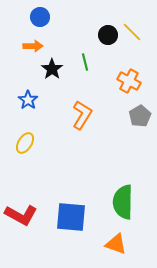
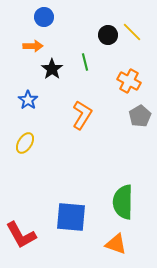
blue circle: moved 4 px right
red L-shape: moved 20 px down; rotated 32 degrees clockwise
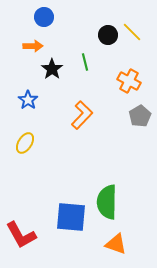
orange L-shape: rotated 12 degrees clockwise
green semicircle: moved 16 px left
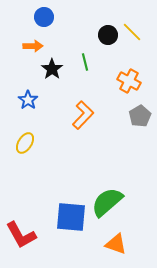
orange L-shape: moved 1 px right
green semicircle: rotated 48 degrees clockwise
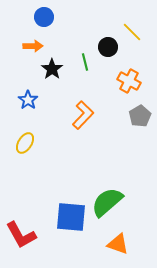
black circle: moved 12 px down
orange triangle: moved 2 px right
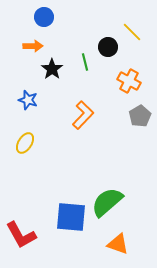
blue star: rotated 18 degrees counterclockwise
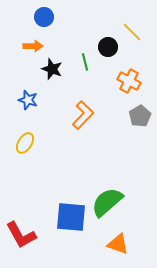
black star: rotated 15 degrees counterclockwise
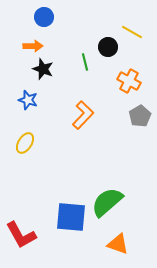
yellow line: rotated 15 degrees counterclockwise
black star: moved 9 px left
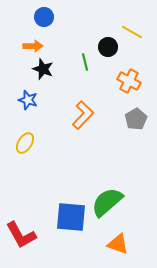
gray pentagon: moved 4 px left, 3 px down
